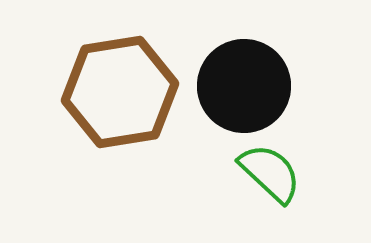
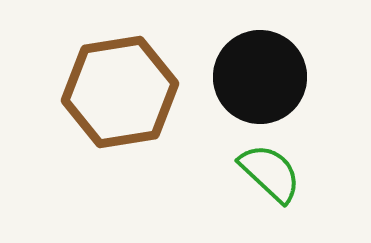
black circle: moved 16 px right, 9 px up
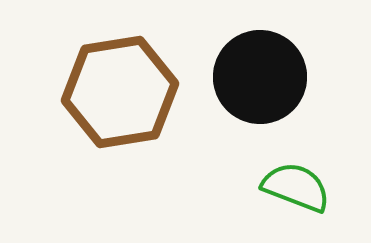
green semicircle: moved 26 px right, 14 px down; rotated 22 degrees counterclockwise
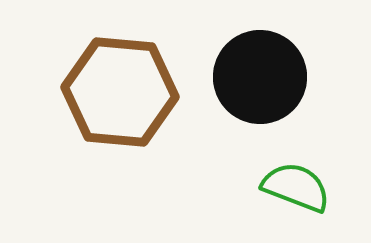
brown hexagon: rotated 14 degrees clockwise
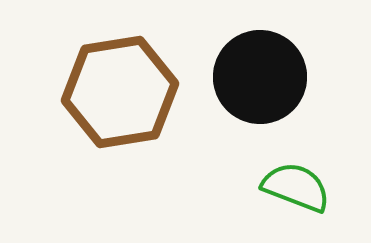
brown hexagon: rotated 14 degrees counterclockwise
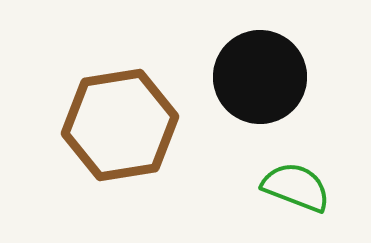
brown hexagon: moved 33 px down
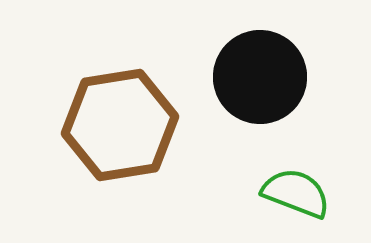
green semicircle: moved 6 px down
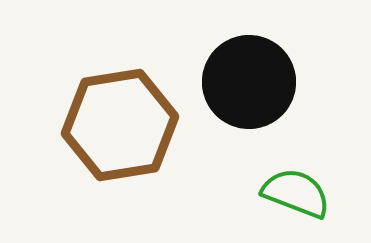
black circle: moved 11 px left, 5 px down
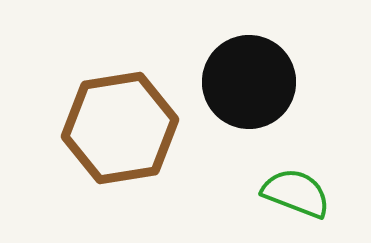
brown hexagon: moved 3 px down
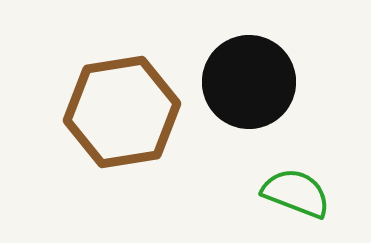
brown hexagon: moved 2 px right, 16 px up
